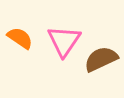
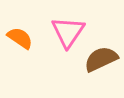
pink triangle: moved 4 px right, 9 px up
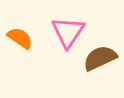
brown semicircle: moved 1 px left, 1 px up
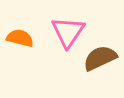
orange semicircle: rotated 20 degrees counterclockwise
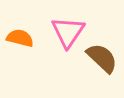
brown semicircle: moved 2 px right; rotated 68 degrees clockwise
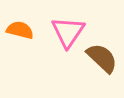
orange semicircle: moved 8 px up
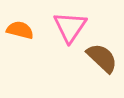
pink triangle: moved 2 px right, 5 px up
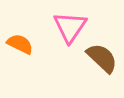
orange semicircle: moved 14 px down; rotated 12 degrees clockwise
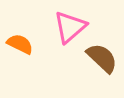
pink triangle: rotated 15 degrees clockwise
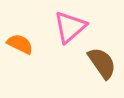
brown semicircle: moved 5 px down; rotated 12 degrees clockwise
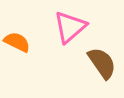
orange semicircle: moved 3 px left, 2 px up
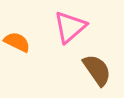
brown semicircle: moved 5 px left, 7 px down
